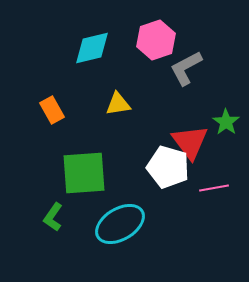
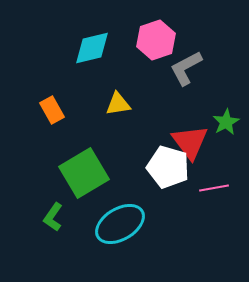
green star: rotated 8 degrees clockwise
green square: rotated 27 degrees counterclockwise
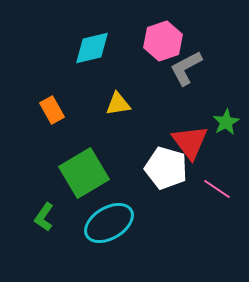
pink hexagon: moved 7 px right, 1 px down
white pentagon: moved 2 px left, 1 px down
pink line: moved 3 px right, 1 px down; rotated 44 degrees clockwise
green L-shape: moved 9 px left
cyan ellipse: moved 11 px left, 1 px up
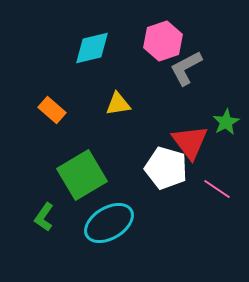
orange rectangle: rotated 20 degrees counterclockwise
green square: moved 2 px left, 2 px down
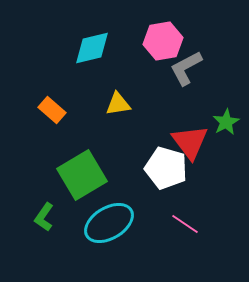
pink hexagon: rotated 9 degrees clockwise
pink line: moved 32 px left, 35 px down
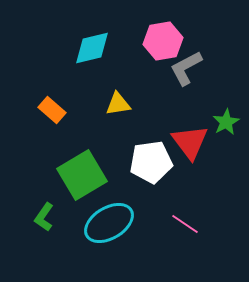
white pentagon: moved 15 px left, 6 px up; rotated 24 degrees counterclockwise
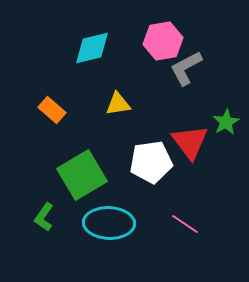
cyan ellipse: rotated 33 degrees clockwise
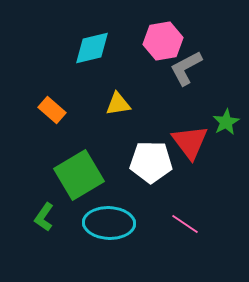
white pentagon: rotated 9 degrees clockwise
green square: moved 3 px left
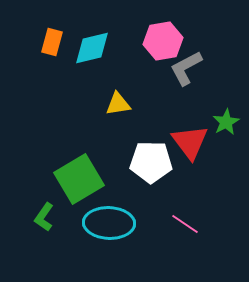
orange rectangle: moved 68 px up; rotated 64 degrees clockwise
green square: moved 4 px down
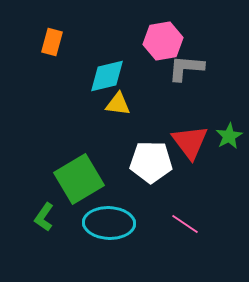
cyan diamond: moved 15 px right, 28 px down
gray L-shape: rotated 33 degrees clockwise
yellow triangle: rotated 16 degrees clockwise
green star: moved 3 px right, 14 px down
